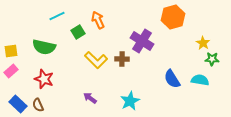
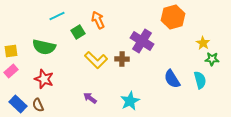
cyan semicircle: rotated 66 degrees clockwise
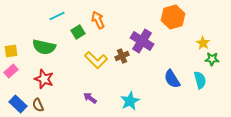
brown cross: moved 3 px up; rotated 24 degrees counterclockwise
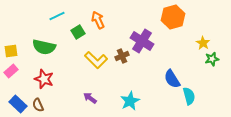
green star: rotated 16 degrees counterclockwise
cyan semicircle: moved 11 px left, 16 px down
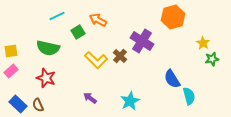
orange arrow: rotated 36 degrees counterclockwise
green semicircle: moved 4 px right, 1 px down
brown cross: moved 2 px left; rotated 24 degrees counterclockwise
red star: moved 2 px right, 1 px up
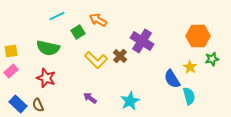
orange hexagon: moved 25 px right, 19 px down; rotated 15 degrees clockwise
yellow star: moved 13 px left, 24 px down
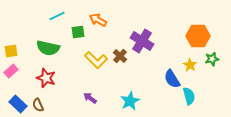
green square: rotated 24 degrees clockwise
yellow star: moved 2 px up
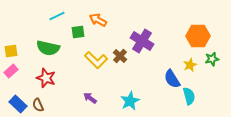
yellow star: rotated 16 degrees clockwise
